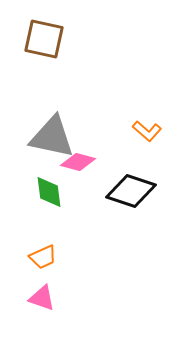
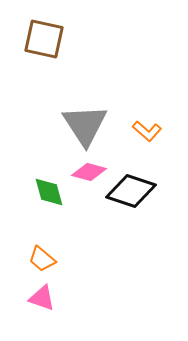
gray triangle: moved 33 px right, 12 px up; rotated 45 degrees clockwise
pink diamond: moved 11 px right, 10 px down
green diamond: rotated 8 degrees counterclockwise
orange trapezoid: moved 1 px left, 2 px down; rotated 64 degrees clockwise
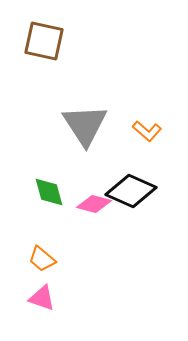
brown square: moved 2 px down
pink diamond: moved 5 px right, 32 px down
black diamond: rotated 6 degrees clockwise
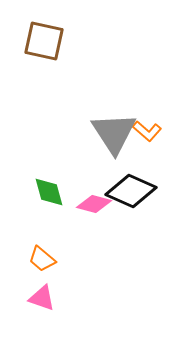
gray triangle: moved 29 px right, 8 px down
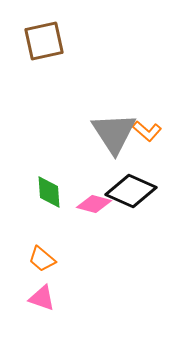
brown square: rotated 24 degrees counterclockwise
green diamond: rotated 12 degrees clockwise
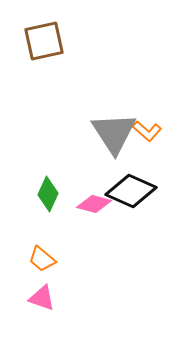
green diamond: moved 1 px left, 2 px down; rotated 28 degrees clockwise
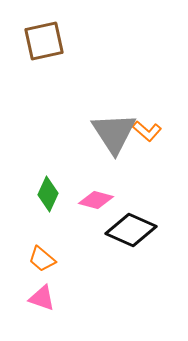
black diamond: moved 39 px down
pink diamond: moved 2 px right, 4 px up
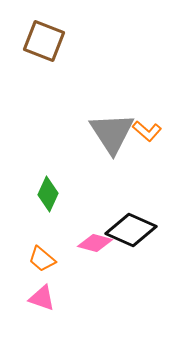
brown square: rotated 33 degrees clockwise
gray triangle: moved 2 px left
pink diamond: moved 1 px left, 43 px down
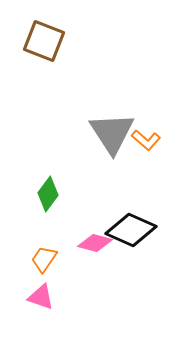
orange L-shape: moved 1 px left, 9 px down
green diamond: rotated 12 degrees clockwise
orange trapezoid: moved 2 px right; rotated 84 degrees clockwise
pink triangle: moved 1 px left, 1 px up
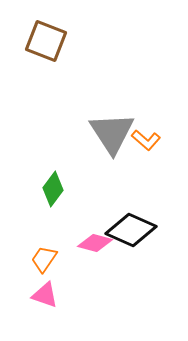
brown square: moved 2 px right
green diamond: moved 5 px right, 5 px up
pink triangle: moved 4 px right, 2 px up
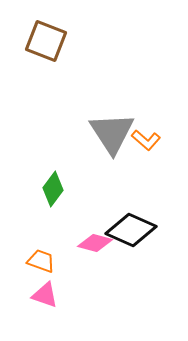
orange trapezoid: moved 3 px left, 2 px down; rotated 76 degrees clockwise
